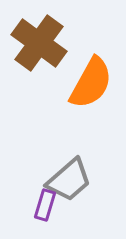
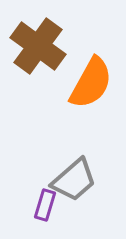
brown cross: moved 1 px left, 3 px down
gray trapezoid: moved 5 px right
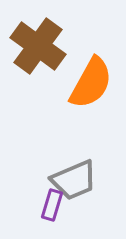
gray trapezoid: rotated 18 degrees clockwise
purple rectangle: moved 7 px right
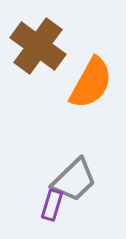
gray trapezoid: rotated 21 degrees counterclockwise
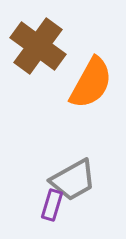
gray trapezoid: moved 1 px left; rotated 15 degrees clockwise
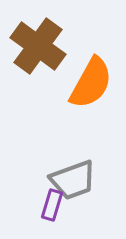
gray trapezoid: rotated 9 degrees clockwise
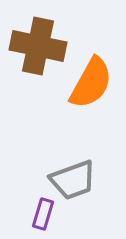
brown cross: rotated 24 degrees counterclockwise
purple rectangle: moved 9 px left, 9 px down
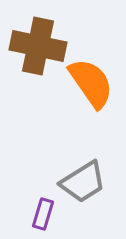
orange semicircle: rotated 64 degrees counterclockwise
gray trapezoid: moved 10 px right, 2 px down; rotated 12 degrees counterclockwise
